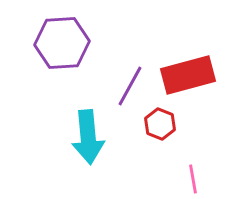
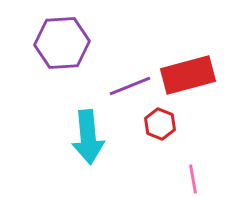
purple line: rotated 39 degrees clockwise
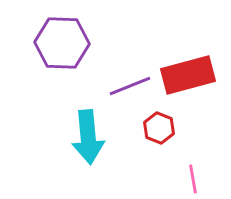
purple hexagon: rotated 6 degrees clockwise
red hexagon: moved 1 px left, 4 px down
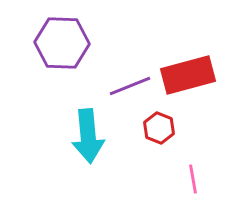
cyan arrow: moved 1 px up
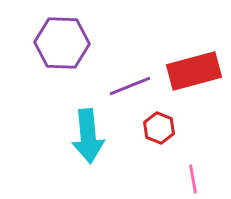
red rectangle: moved 6 px right, 4 px up
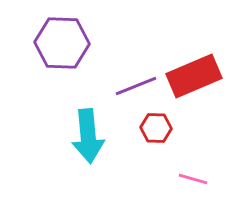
red rectangle: moved 5 px down; rotated 8 degrees counterclockwise
purple line: moved 6 px right
red hexagon: moved 3 px left; rotated 20 degrees counterclockwise
pink line: rotated 64 degrees counterclockwise
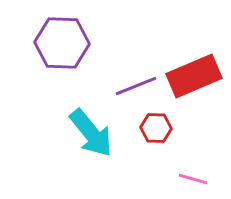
cyan arrow: moved 3 px right, 3 px up; rotated 34 degrees counterclockwise
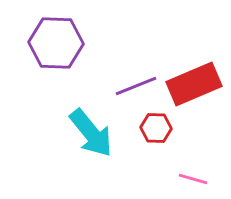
purple hexagon: moved 6 px left
red rectangle: moved 8 px down
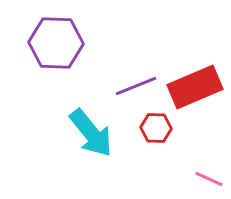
red rectangle: moved 1 px right, 3 px down
pink line: moved 16 px right; rotated 8 degrees clockwise
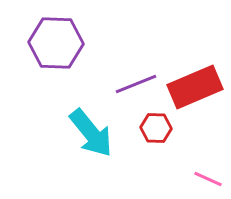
purple line: moved 2 px up
pink line: moved 1 px left
